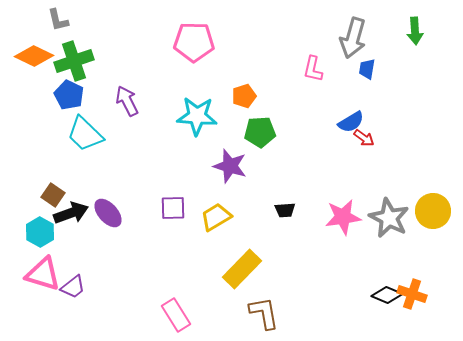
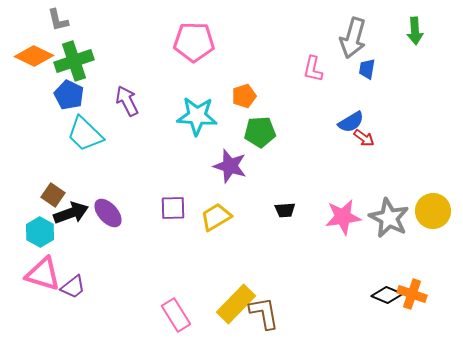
yellow rectangle: moved 6 px left, 35 px down
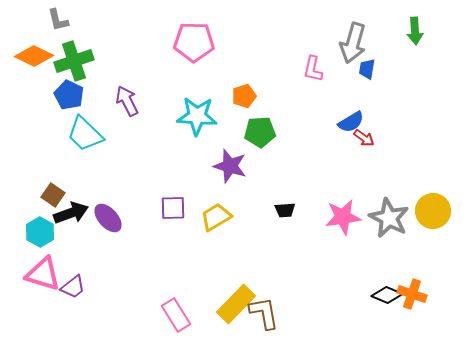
gray arrow: moved 5 px down
purple ellipse: moved 5 px down
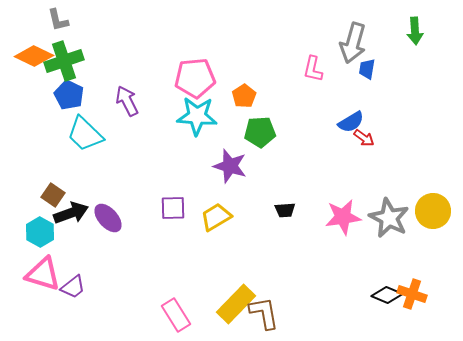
pink pentagon: moved 1 px right, 36 px down; rotated 6 degrees counterclockwise
green cross: moved 10 px left
orange pentagon: rotated 15 degrees counterclockwise
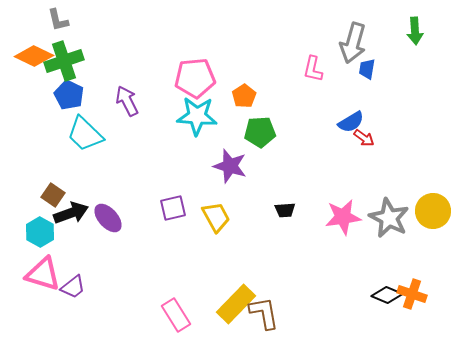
purple square: rotated 12 degrees counterclockwise
yellow trapezoid: rotated 92 degrees clockwise
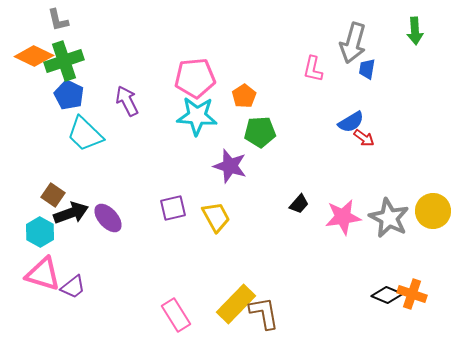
black trapezoid: moved 14 px right, 6 px up; rotated 45 degrees counterclockwise
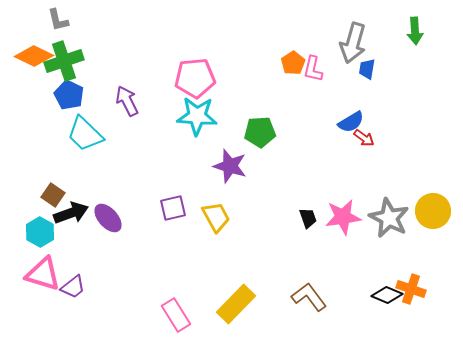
orange pentagon: moved 49 px right, 33 px up
black trapezoid: moved 9 px right, 14 px down; rotated 60 degrees counterclockwise
orange cross: moved 1 px left, 5 px up
brown L-shape: moved 45 px right, 16 px up; rotated 27 degrees counterclockwise
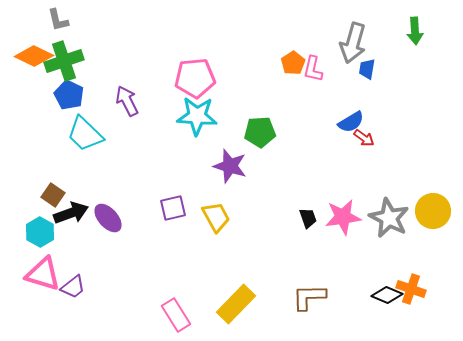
brown L-shape: rotated 54 degrees counterclockwise
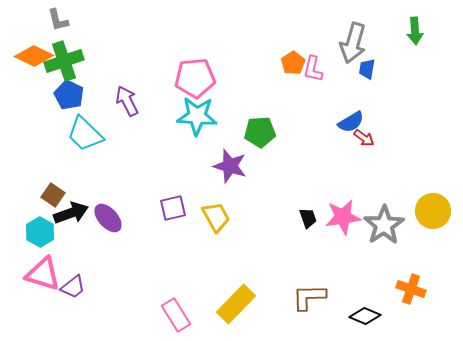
gray star: moved 5 px left, 7 px down; rotated 12 degrees clockwise
black diamond: moved 22 px left, 21 px down
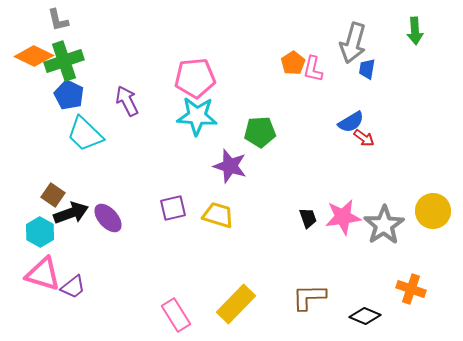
yellow trapezoid: moved 2 px right, 2 px up; rotated 44 degrees counterclockwise
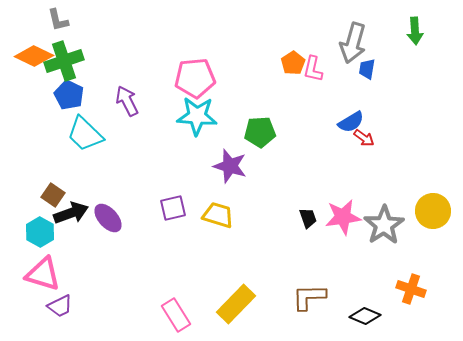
purple trapezoid: moved 13 px left, 19 px down; rotated 12 degrees clockwise
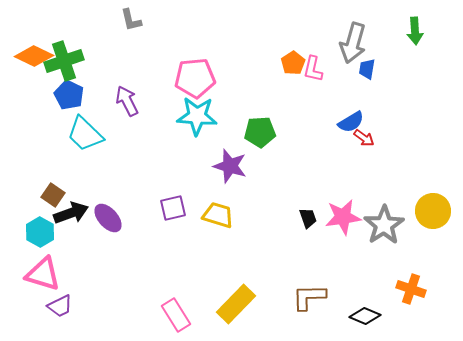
gray L-shape: moved 73 px right
